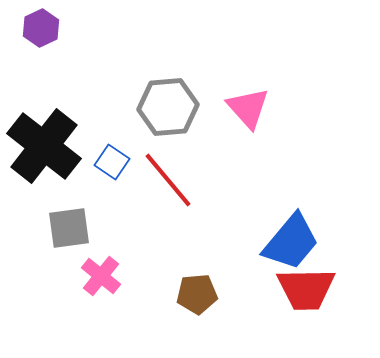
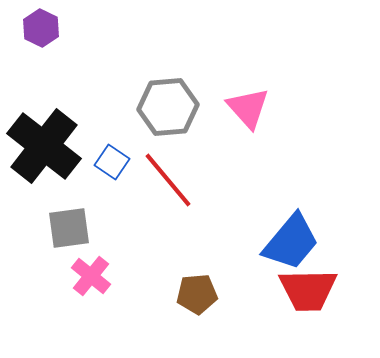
purple hexagon: rotated 9 degrees counterclockwise
pink cross: moved 10 px left
red trapezoid: moved 2 px right, 1 px down
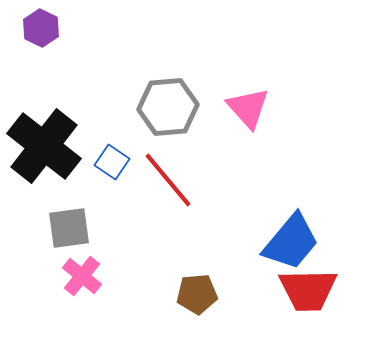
pink cross: moved 9 px left
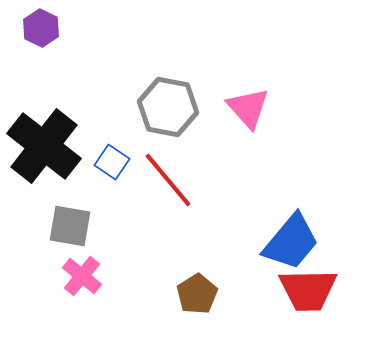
gray hexagon: rotated 16 degrees clockwise
gray square: moved 1 px right, 2 px up; rotated 18 degrees clockwise
brown pentagon: rotated 27 degrees counterclockwise
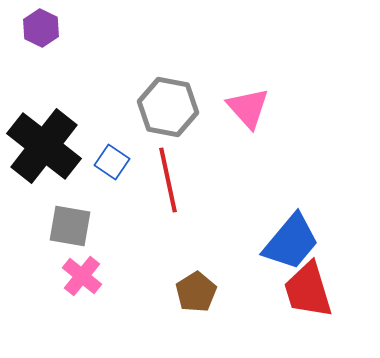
red line: rotated 28 degrees clockwise
red trapezoid: rotated 74 degrees clockwise
brown pentagon: moved 1 px left, 2 px up
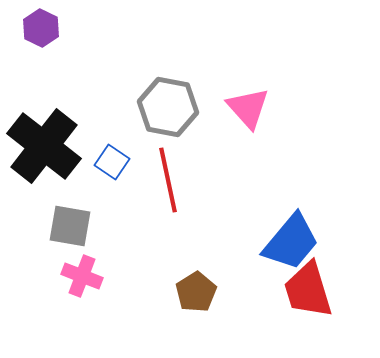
pink cross: rotated 18 degrees counterclockwise
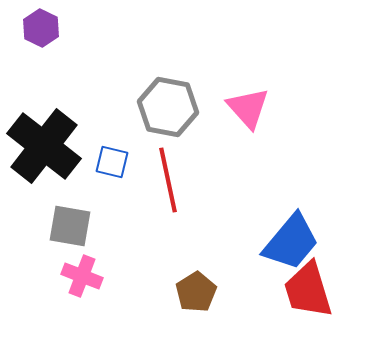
blue square: rotated 20 degrees counterclockwise
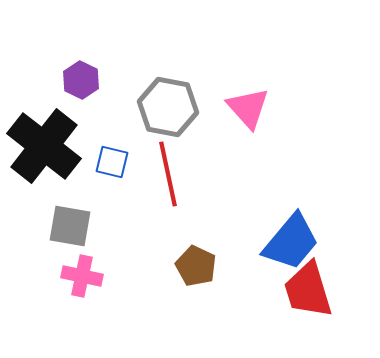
purple hexagon: moved 40 px right, 52 px down
red line: moved 6 px up
pink cross: rotated 9 degrees counterclockwise
brown pentagon: moved 26 px up; rotated 15 degrees counterclockwise
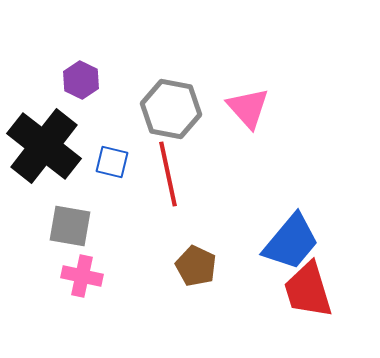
gray hexagon: moved 3 px right, 2 px down
